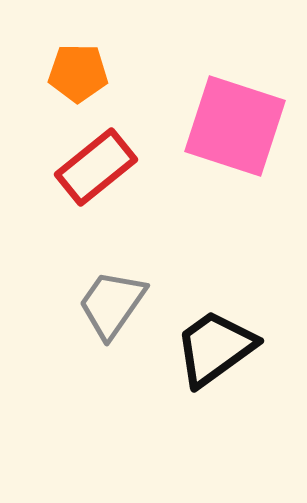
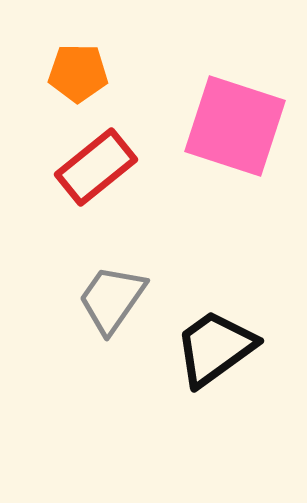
gray trapezoid: moved 5 px up
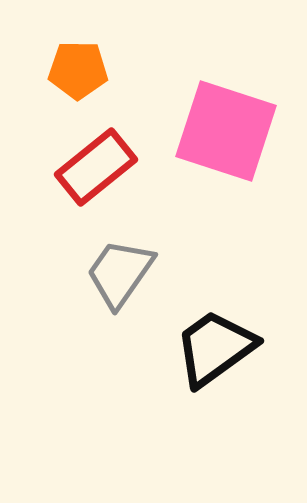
orange pentagon: moved 3 px up
pink square: moved 9 px left, 5 px down
gray trapezoid: moved 8 px right, 26 px up
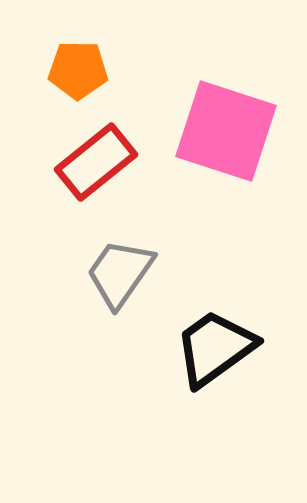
red rectangle: moved 5 px up
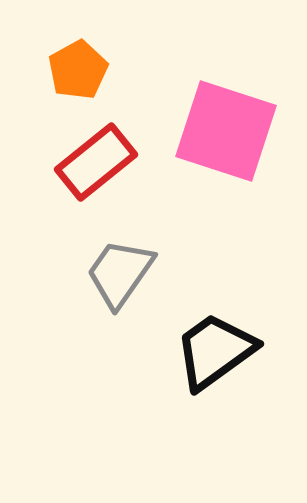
orange pentagon: rotated 30 degrees counterclockwise
black trapezoid: moved 3 px down
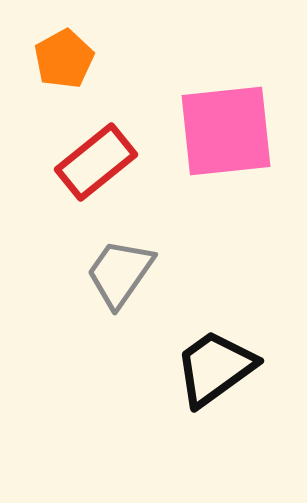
orange pentagon: moved 14 px left, 11 px up
pink square: rotated 24 degrees counterclockwise
black trapezoid: moved 17 px down
